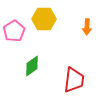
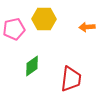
orange arrow: rotated 84 degrees clockwise
pink pentagon: moved 2 px up; rotated 20 degrees clockwise
red trapezoid: moved 3 px left, 1 px up
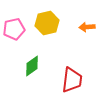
yellow hexagon: moved 3 px right, 4 px down; rotated 15 degrees counterclockwise
red trapezoid: moved 1 px right, 1 px down
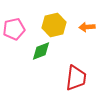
yellow hexagon: moved 7 px right, 2 px down
green diamond: moved 9 px right, 15 px up; rotated 15 degrees clockwise
red trapezoid: moved 4 px right, 2 px up
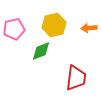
orange arrow: moved 2 px right, 1 px down
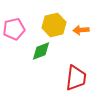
orange arrow: moved 8 px left, 2 px down
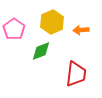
yellow hexagon: moved 2 px left, 3 px up; rotated 10 degrees counterclockwise
pink pentagon: rotated 25 degrees counterclockwise
red trapezoid: moved 4 px up
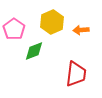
green diamond: moved 7 px left
